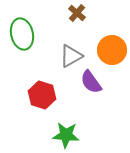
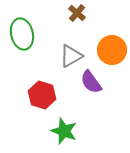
green star: moved 2 px left, 4 px up; rotated 16 degrees clockwise
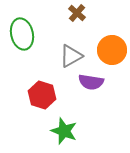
purple semicircle: rotated 45 degrees counterclockwise
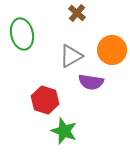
red hexagon: moved 3 px right, 5 px down
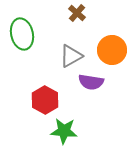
red hexagon: rotated 12 degrees clockwise
green star: rotated 16 degrees counterclockwise
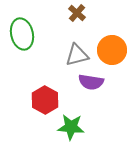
gray triangle: moved 6 px right, 1 px up; rotated 15 degrees clockwise
green star: moved 7 px right, 4 px up
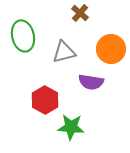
brown cross: moved 3 px right
green ellipse: moved 1 px right, 2 px down
orange circle: moved 1 px left, 1 px up
gray triangle: moved 13 px left, 3 px up
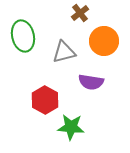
brown cross: rotated 12 degrees clockwise
orange circle: moved 7 px left, 8 px up
